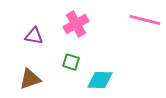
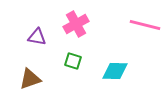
pink line: moved 5 px down
purple triangle: moved 3 px right, 1 px down
green square: moved 2 px right, 1 px up
cyan diamond: moved 15 px right, 9 px up
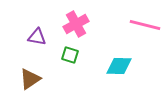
green square: moved 3 px left, 6 px up
cyan diamond: moved 4 px right, 5 px up
brown triangle: rotated 15 degrees counterclockwise
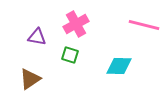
pink line: moved 1 px left
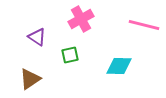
pink cross: moved 5 px right, 5 px up
purple triangle: rotated 24 degrees clockwise
green square: rotated 30 degrees counterclockwise
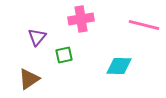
pink cross: rotated 20 degrees clockwise
purple triangle: rotated 36 degrees clockwise
green square: moved 6 px left
brown triangle: moved 1 px left
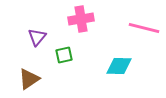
pink line: moved 3 px down
